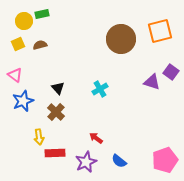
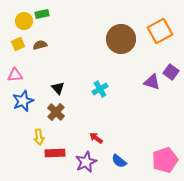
orange square: rotated 15 degrees counterclockwise
pink triangle: rotated 42 degrees counterclockwise
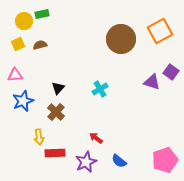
black triangle: rotated 24 degrees clockwise
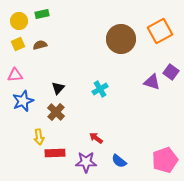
yellow circle: moved 5 px left
purple star: rotated 25 degrees clockwise
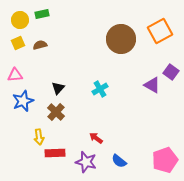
yellow circle: moved 1 px right, 1 px up
yellow square: moved 1 px up
purple triangle: moved 3 px down; rotated 12 degrees clockwise
purple star: rotated 15 degrees clockwise
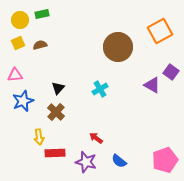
brown circle: moved 3 px left, 8 px down
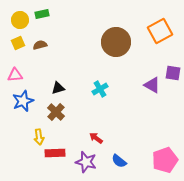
brown circle: moved 2 px left, 5 px up
purple square: moved 2 px right, 1 px down; rotated 28 degrees counterclockwise
black triangle: rotated 32 degrees clockwise
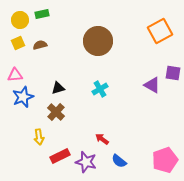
brown circle: moved 18 px left, 1 px up
blue star: moved 4 px up
red arrow: moved 6 px right, 1 px down
red rectangle: moved 5 px right, 3 px down; rotated 24 degrees counterclockwise
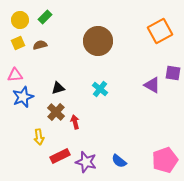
green rectangle: moved 3 px right, 3 px down; rotated 32 degrees counterclockwise
cyan cross: rotated 21 degrees counterclockwise
red arrow: moved 27 px left, 17 px up; rotated 40 degrees clockwise
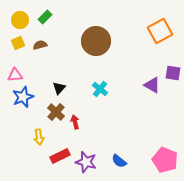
brown circle: moved 2 px left
black triangle: moved 1 px right; rotated 32 degrees counterclockwise
pink pentagon: rotated 30 degrees counterclockwise
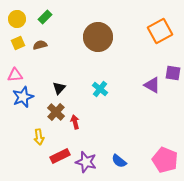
yellow circle: moved 3 px left, 1 px up
brown circle: moved 2 px right, 4 px up
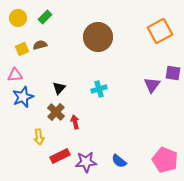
yellow circle: moved 1 px right, 1 px up
yellow square: moved 4 px right, 6 px down
purple triangle: rotated 36 degrees clockwise
cyan cross: moved 1 px left; rotated 35 degrees clockwise
purple star: rotated 20 degrees counterclockwise
